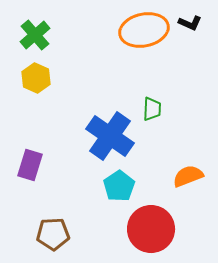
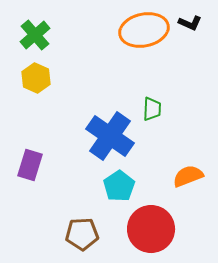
brown pentagon: moved 29 px right
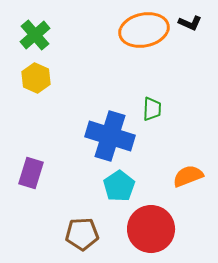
blue cross: rotated 18 degrees counterclockwise
purple rectangle: moved 1 px right, 8 px down
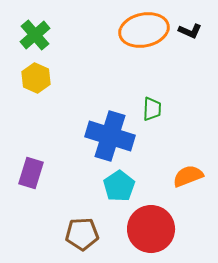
black L-shape: moved 8 px down
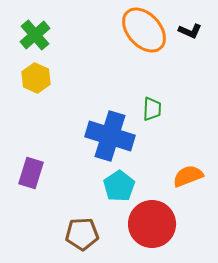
orange ellipse: rotated 60 degrees clockwise
red circle: moved 1 px right, 5 px up
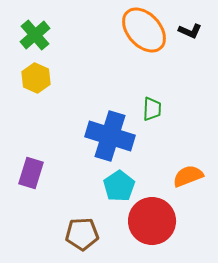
red circle: moved 3 px up
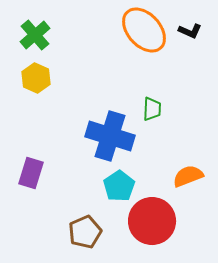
brown pentagon: moved 3 px right, 2 px up; rotated 20 degrees counterclockwise
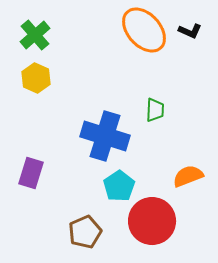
green trapezoid: moved 3 px right, 1 px down
blue cross: moved 5 px left
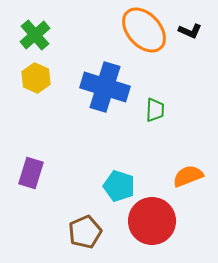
blue cross: moved 49 px up
cyan pentagon: rotated 20 degrees counterclockwise
